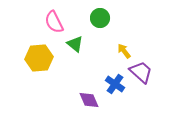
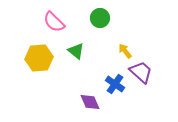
pink semicircle: rotated 20 degrees counterclockwise
green triangle: moved 1 px right, 7 px down
yellow arrow: moved 1 px right
purple diamond: moved 1 px right, 2 px down
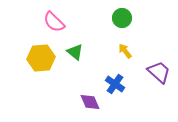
green circle: moved 22 px right
green triangle: moved 1 px left, 1 px down
yellow hexagon: moved 2 px right
purple trapezoid: moved 18 px right
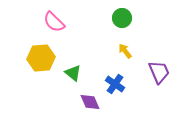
green triangle: moved 2 px left, 21 px down
purple trapezoid: rotated 25 degrees clockwise
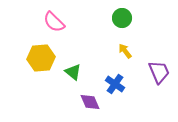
green triangle: moved 1 px up
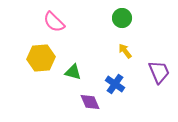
green triangle: rotated 24 degrees counterclockwise
